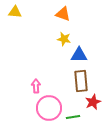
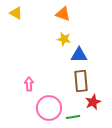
yellow triangle: moved 1 px right, 1 px down; rotated 24 degrees clockwise
pink arrow: moved 7 px left, 2 px up
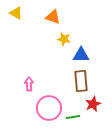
orange triangle: moved 10 px left, 3 px down
blue triangle: moved 2 px right
red star: moved 2 px down
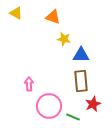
pink circle: moved 2 px up
green line: rotated 32 degrees clockwise
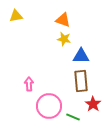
yellow triangle: moved 3 px down; rotated 40 degrees counterclockwise
orange triangle: moved 10 px right, 3 px down
blue triangle: moved 1 px down
red star: rotated 14 degrees counterclockwise
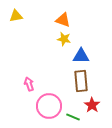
pink arrow: rotated 16 degrees counterclockwise
red star: moved 1 px left, 1 px down
